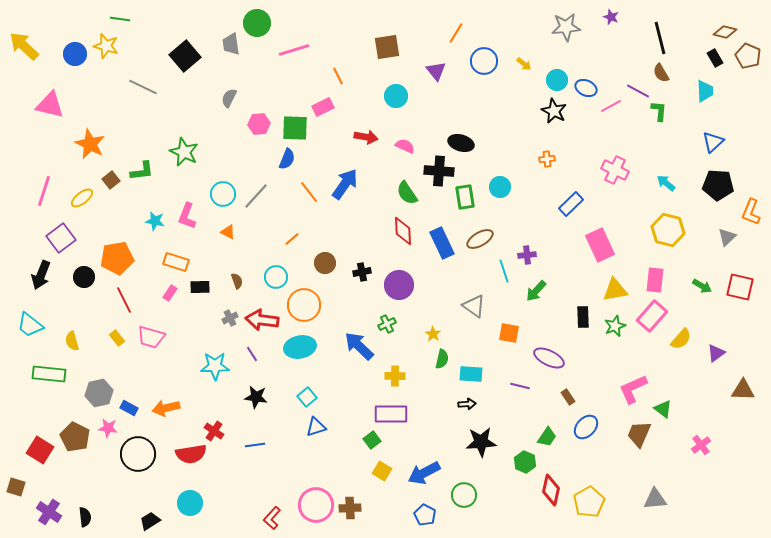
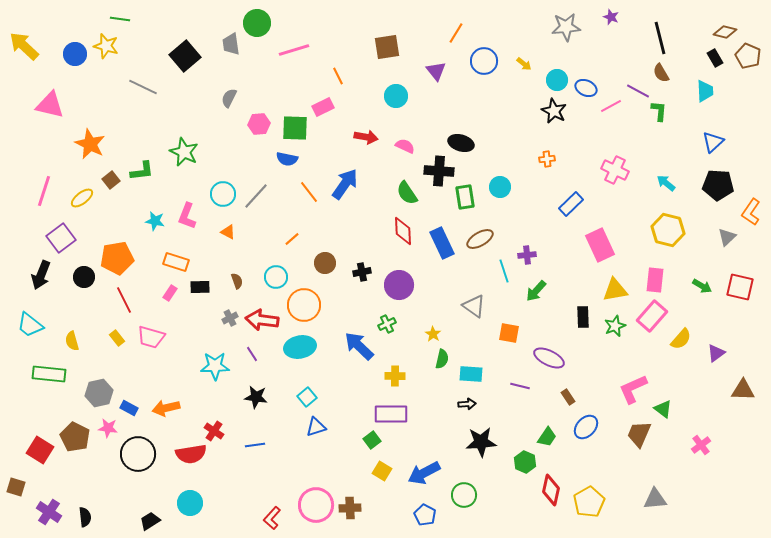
blue semicircle at (287, 159): rotated 80 degrees clockwise
orange L-shape at (751, 212): rotated 12 degrees clockwise
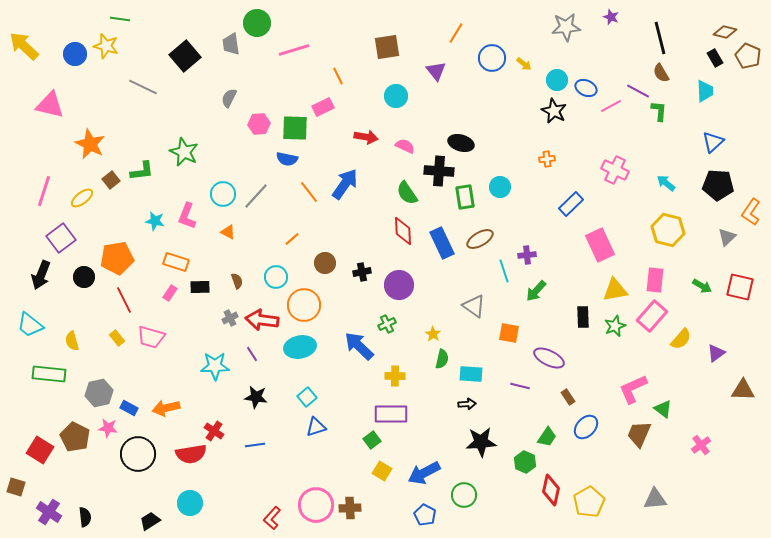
blue circle at (484, 61): moved 8 px right, 3 px up
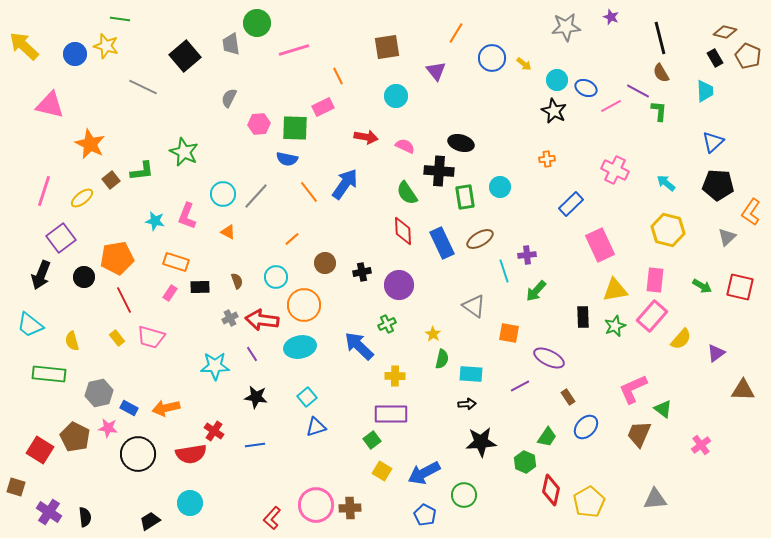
purple line at (520, 386): rotated 42 degrees counterclockwise
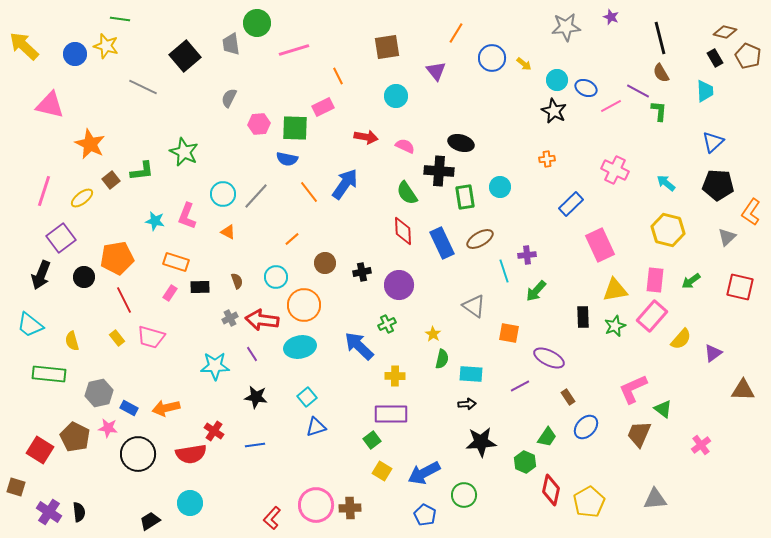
green arrow at (702, 286): moved 11 px left, 5 px up; rotated 114 degrees clockwise
purple triangle at (716, 353): moved 3 px left
black semicircle at (85, 517): moved 6 px left, 5 px up
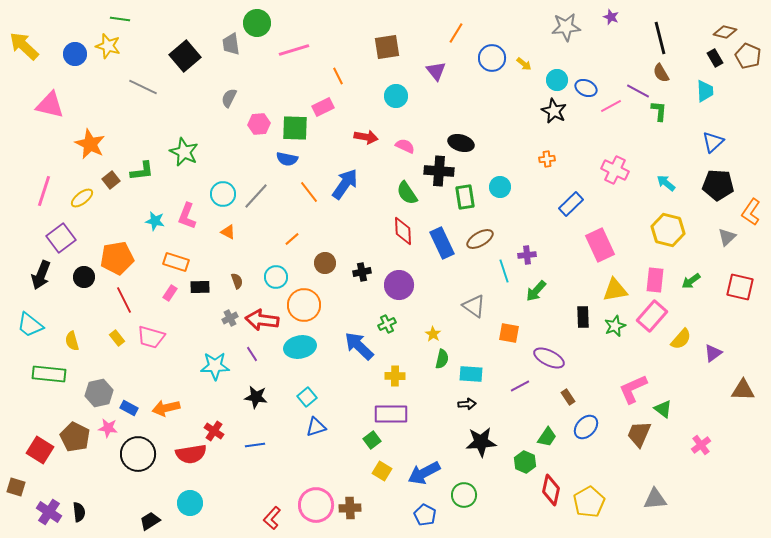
yellow star at (106, 46): moved 2 px right
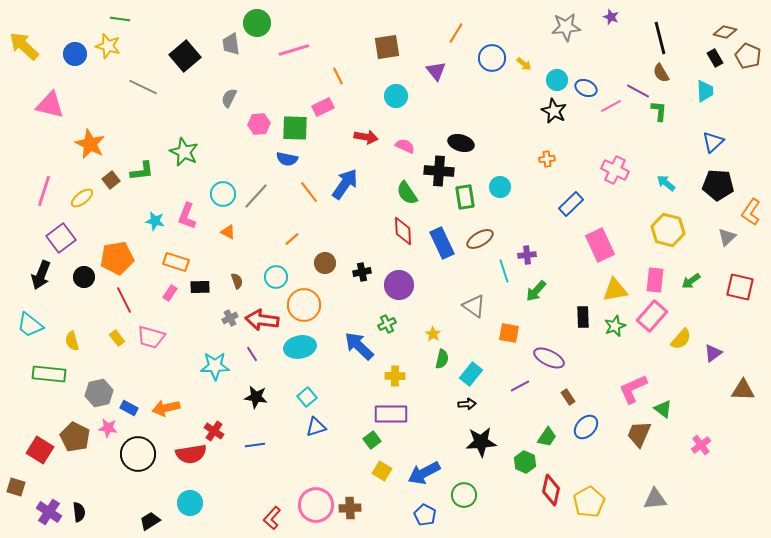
cyan rectangle at (471, 374): rotated 55 degrees counterclockwise
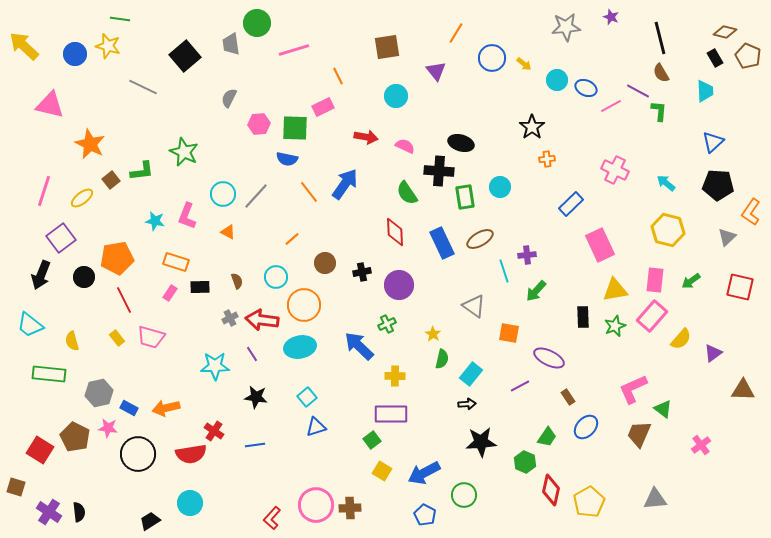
black star at (554, 111): moved 22 px left, 16 px down; rotated 10 degrees clockwise
red diamond at (403, 231): moved 8 px left, 1 px down
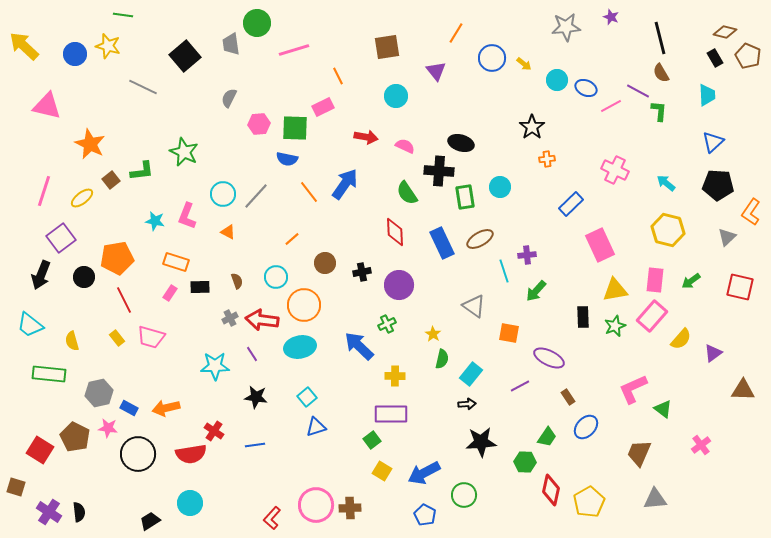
green line at (120, 19): moved 3 px right, 4 px up
cyan trapezoid at (705, 91): moved 2 px right, 4 px down
pink triangle at (50, 105): moved 3 px left, 1 px down
brown trapezoid at (639, 434): moved 19 px down
green hexagon at (525, 462): rotated 20 degrees counterclockwise
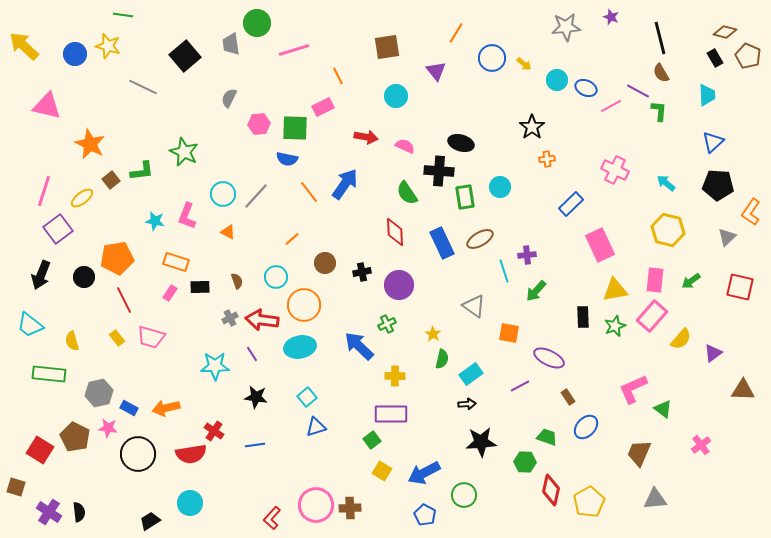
purple square at (61, 238): moved 3 px left, 9 px up
cyan rectangle at (471, 374): rotated 15 degrees clockwise
green trapezoid at (547, 437): rotated 105 degrees counterclockwise
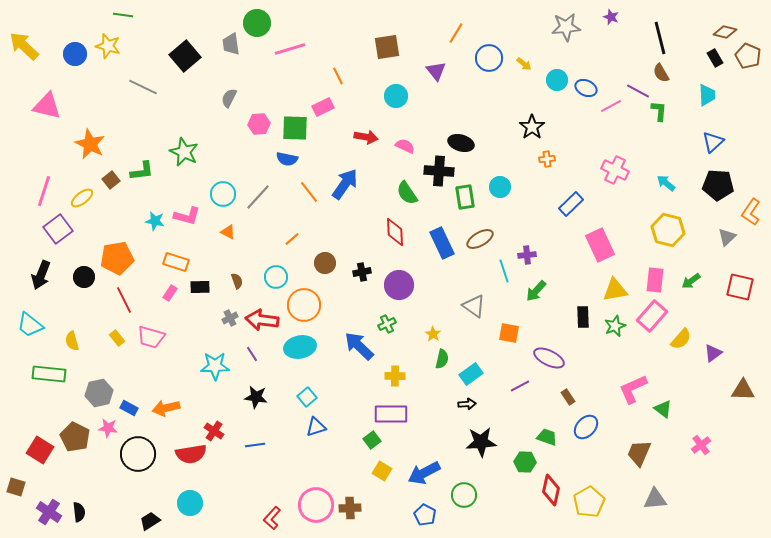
pink line at (294, 50): moved 4 px left, 1 px up
blue circle at (492, 58): moved 3 px left
gray line at (256, 196): moved 2 px right, 1 px down
pink L-shape at (187, 216): rotated 96 degrees counterclockwise
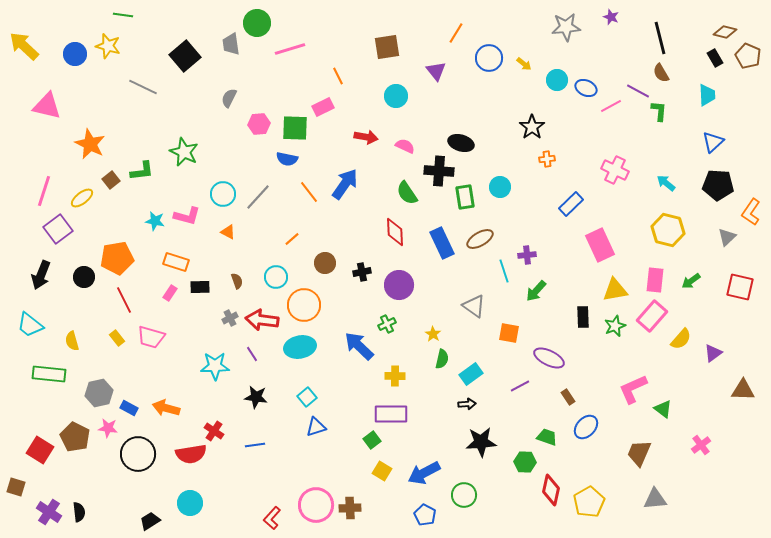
orange arrow at (166, 408): rotated 28 degrees clockwise
